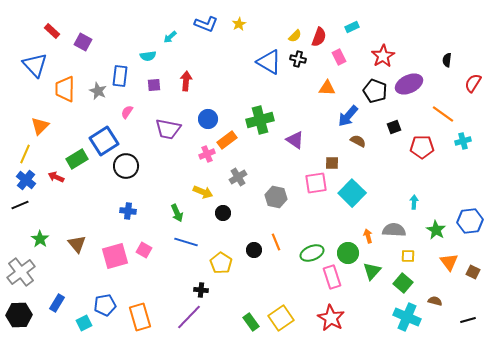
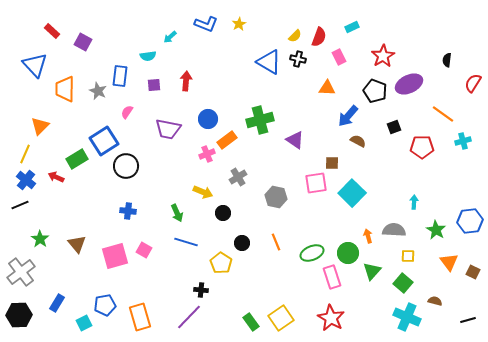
black circle at (254, 250): moved 12 px left, 7 px up
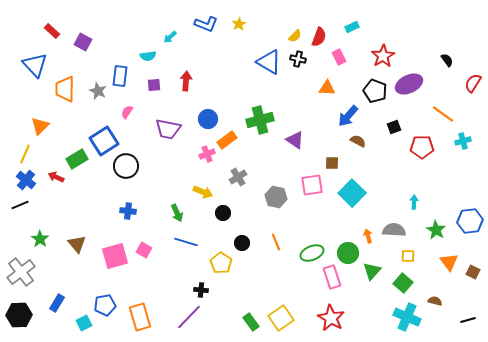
black semicircle at (447, 60): rotated 136 degrees clockwise
pink square at (316, 183): moved 4 px left, 2 px down
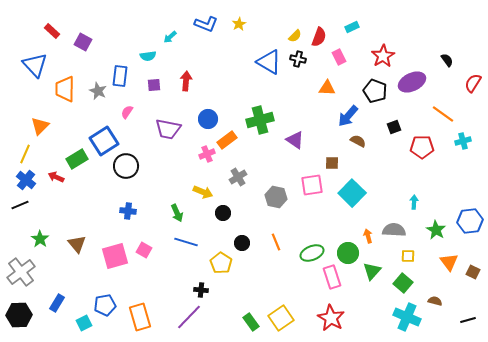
purple ellipse at (409, 84): moved 3 px right, 2 px up
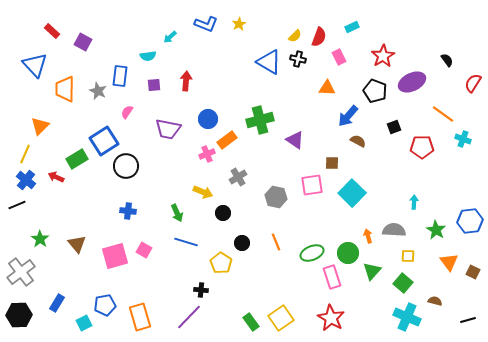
cyan cross at (463, 141): moved 2 px up; rotated 35 degrees clockwise
black line at (20, 205): moved 3 px left
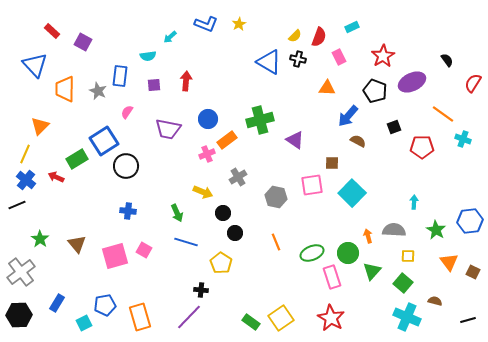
black circle at (242, 243): moved 7 px left, 10 px up
green rectangle at (251, 322): rotated 18 degrees counterclockwise
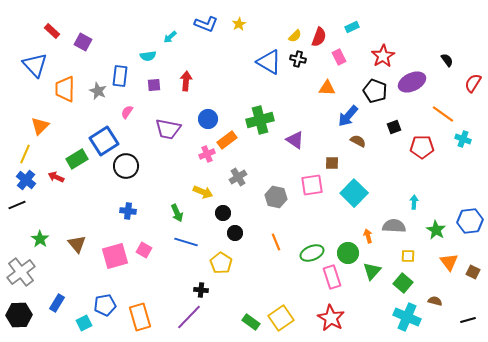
cyan square at (352, 193): moved 2 px right
gray semicircle at (394, 230): moved 4 px up
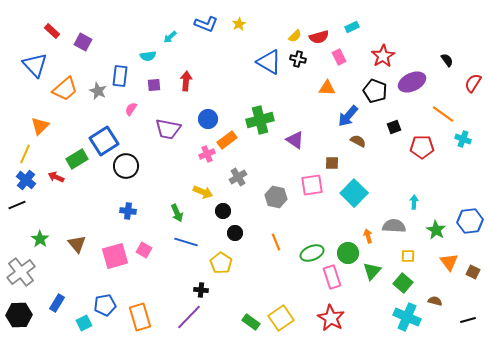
red semicircle at (319, 37): rotated 54 degrees clockwise
orange trapezoid at (65, 89): rotated 132 degrees counterclockwise
pink semicircle at (127, 112): moved 4 px right, 3 px up
black circle at (223, 213): moved 2 px up
